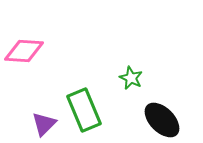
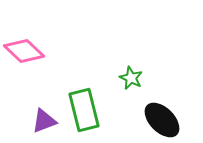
pink diamond: rotated 39 degrees clockwise
green rectangle: rotated 9 degrees clockwise
purple triangle: moved 3 px up; rotated 24 degrees clockwise
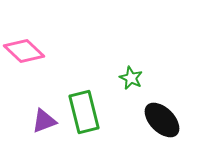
green rectangle: moved 2 px down
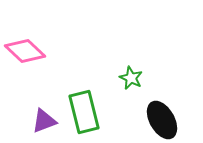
pink diamond: moved 1 px right
black ellipse: rotated 15 degrees clockwise
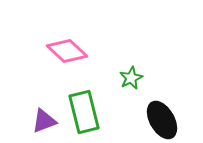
pink diamond: moved 42 px right
green star: rotated 20 degrees clockwise
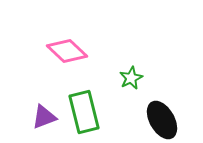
purple triangle: moved 4 px up
